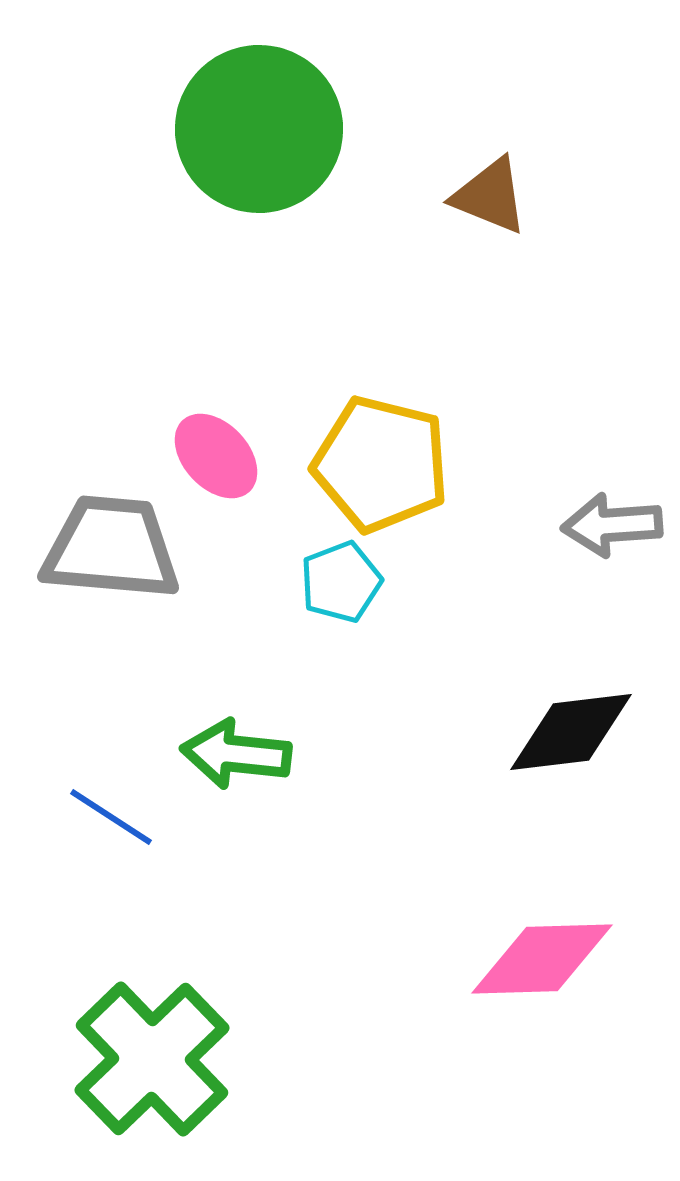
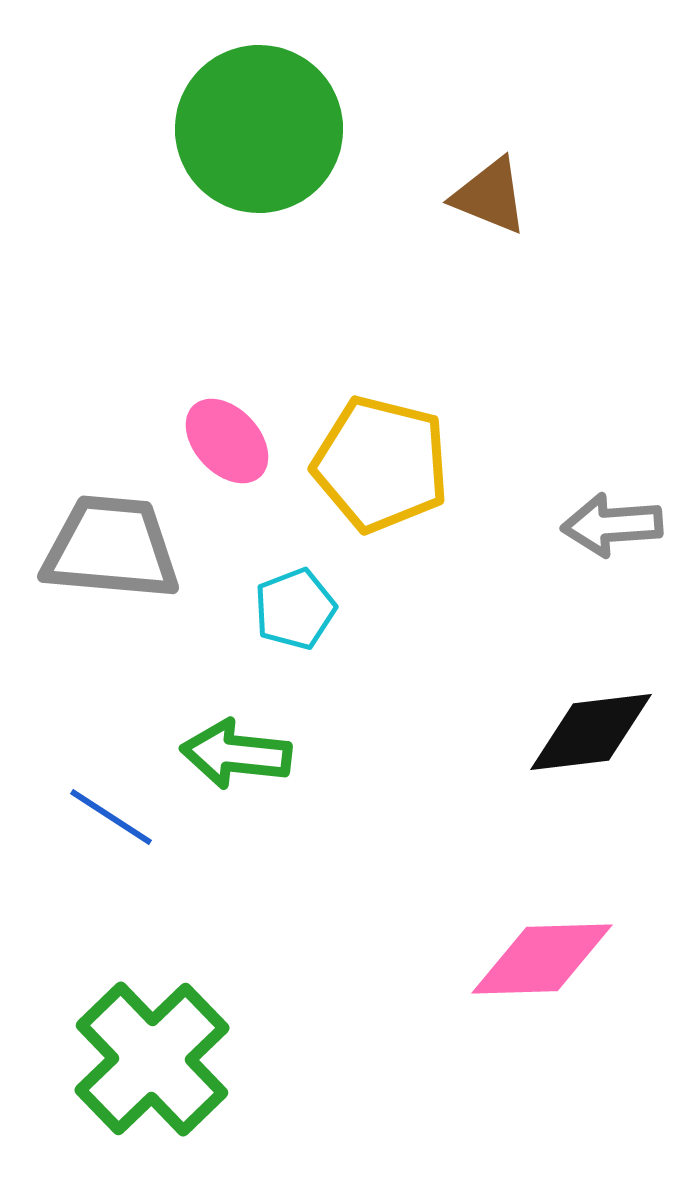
pink ellipse: moved 11 px right, 15 px up
cyan pentagon: moved 46 px left, 27 px down
black diamond: moved 20 px right
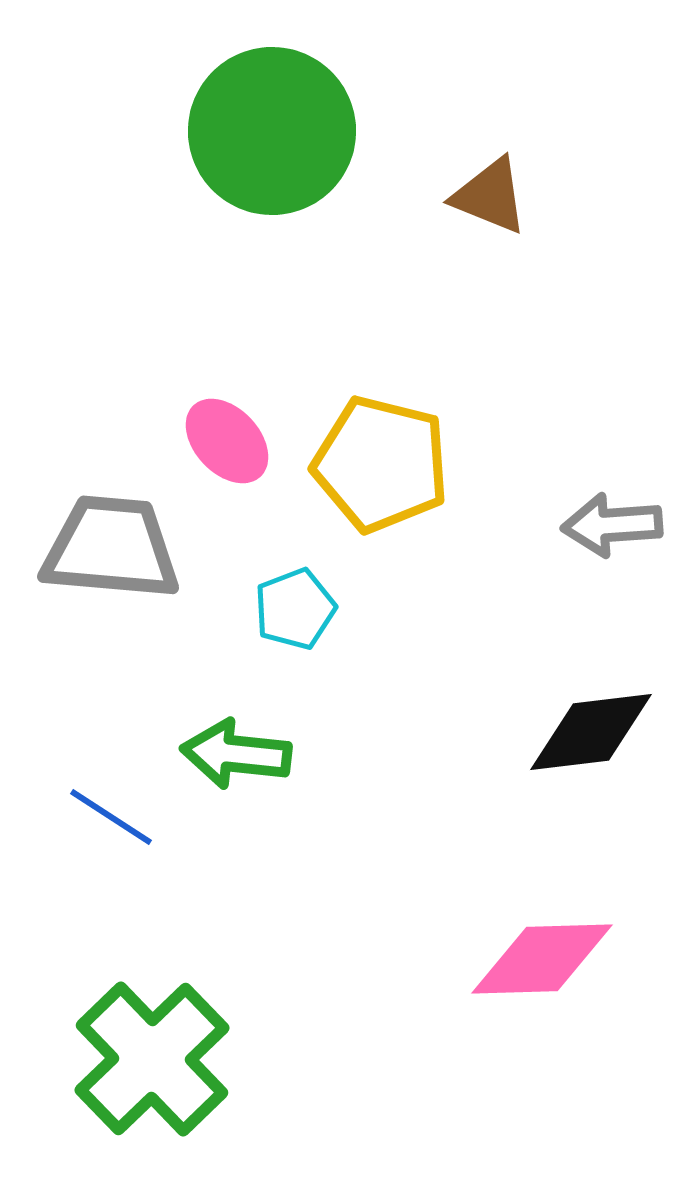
green circle: moved 13 px right, 2 px down
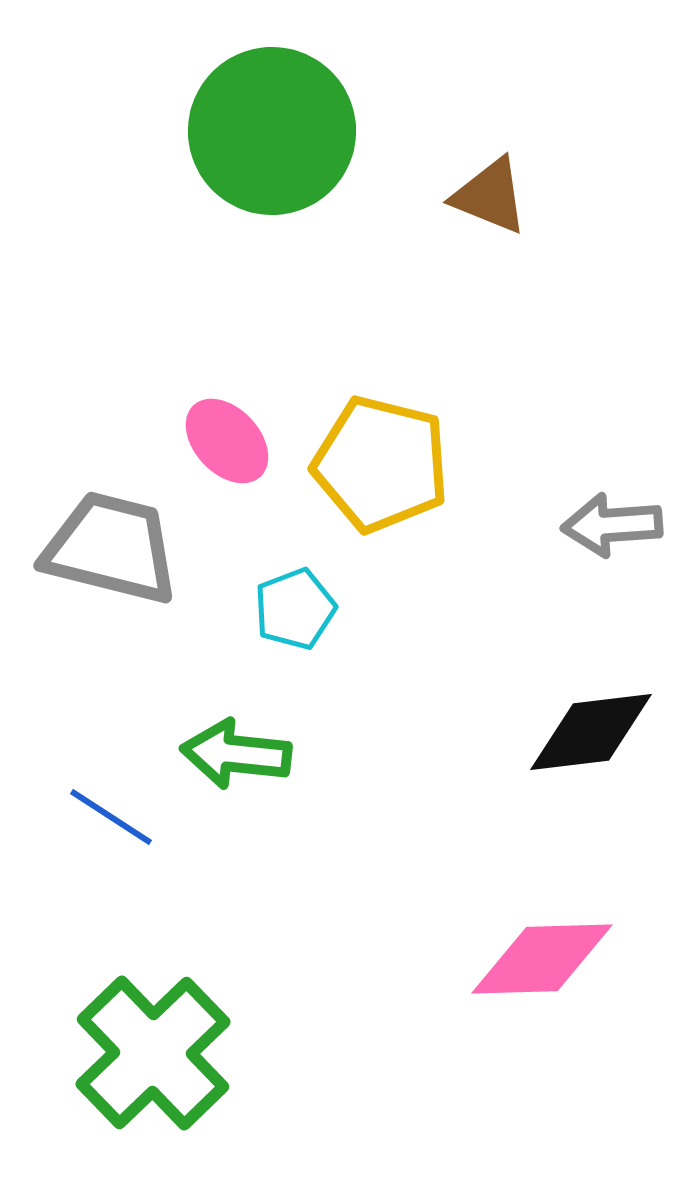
gray trapezoid: rotated 9 degrees clockwise
green cross: moved 1 px right, 6 px up
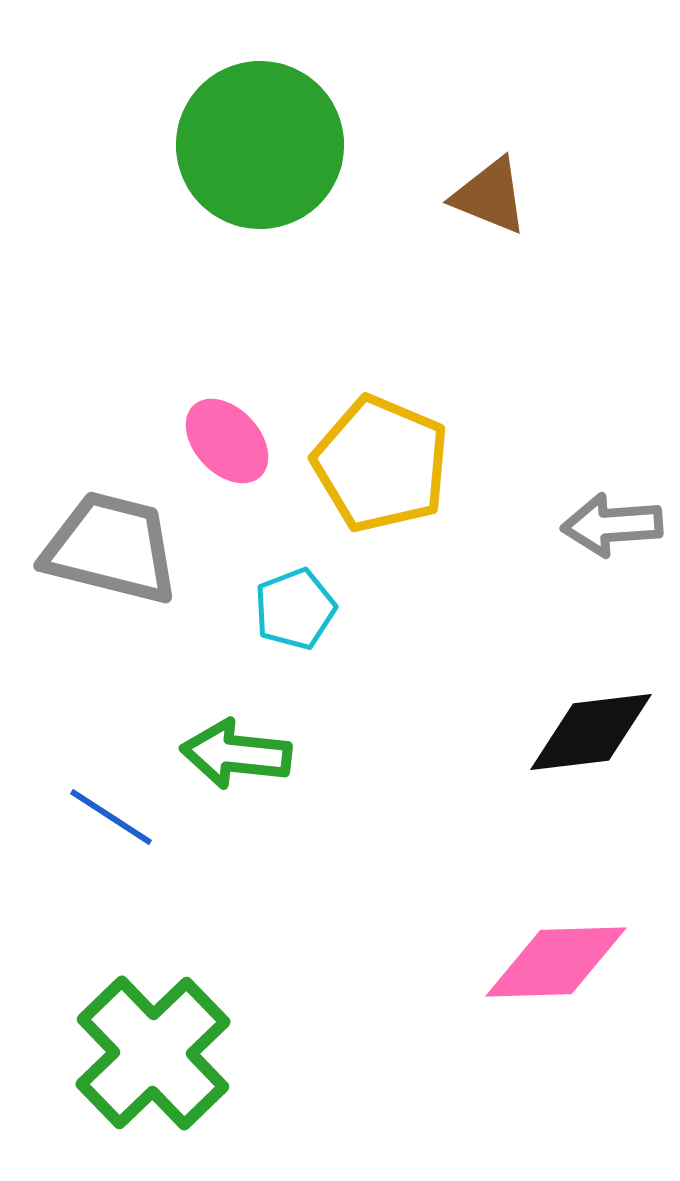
green circle: moved 12 px left, 14 px down
yellow pentagon: rotated 9 degrees clockwise
pink diamond: moved 14 px right, 3 px down
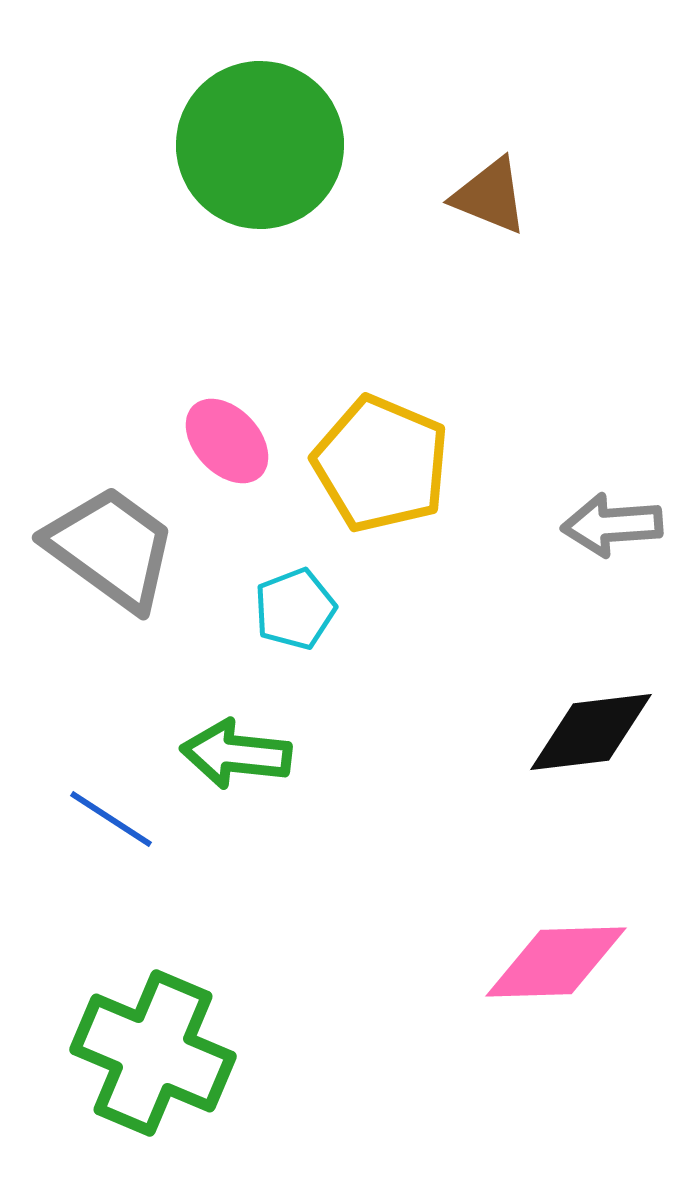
gray trapezoid: rotated 22 degrees clockwise
blue line: moved 2 px down
green cross: rotated 23 degrees counterclockwise
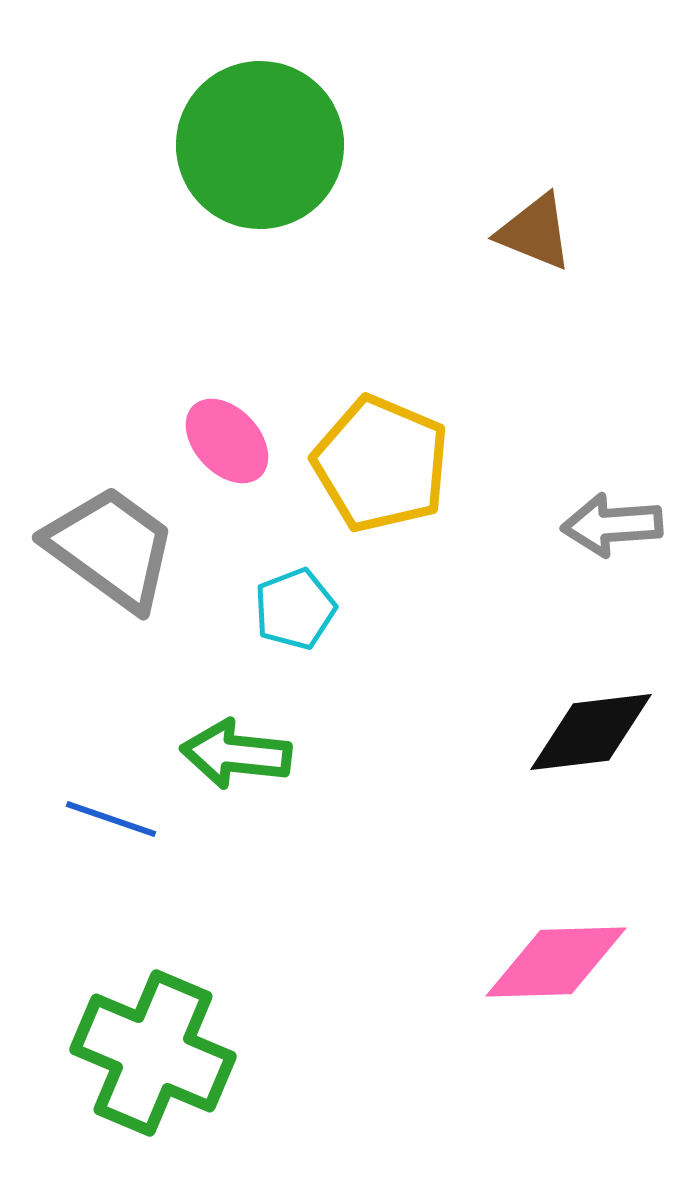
brown triangle: moved 45 px right, 36 px down
blue line: rotated 14 degrees counterclockwise
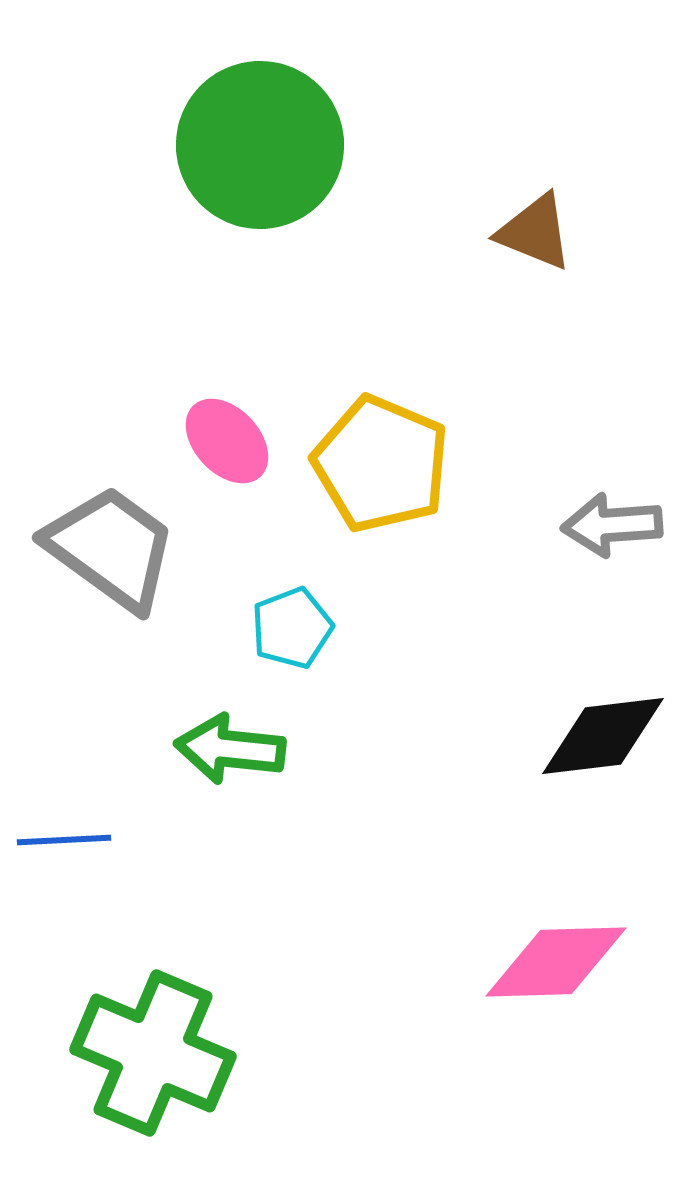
cyan pentagon: moved 3 px left, 19 px down
black diamond: moved 12 px right, 4 px down
green arrow: moved 6 px left, 5 px up
blue line: moved 47 px left, 21 px down; rotated 22 degrees counterclockwise
